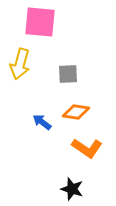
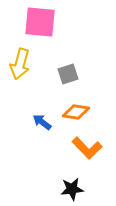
gray square: rotated 15 degrees counterclockwise
orange L-shape: rotated 12 degrees clockwise
black star: rotated 25 degrees counterclockwise
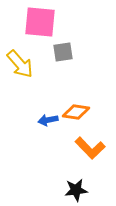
yellow arrow: rotated 56 degrees counterclockwise
gray square: moved 5 px left, 22 px up; rotated 10 degrees clockwise
blue arrow: moved 6 px right, 2 px up; rotated 48 degrees counterclockwise
orange L-shape: moved 3 px right
black star: moved 4 px right, 1 px down
